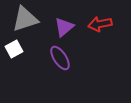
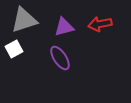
gray triangle: moved 1 px left, 1 px down
purple triangle: rotated 25 degrees clockwise
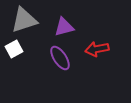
red arrow: moved 3 px left, 25 px down
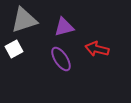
red arrow: rotated 25 degrees clockwise
purple ellipse: moved 1 px right, 1 px down
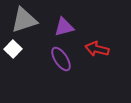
white square: moved 1 px left; rotated 18 degrees counterclockwise
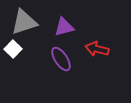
gray triangle: moved 2 px down
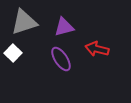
white square: moved 4 px down
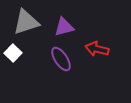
gray triangle: moved 2 px right
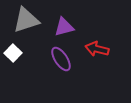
gray triangle: moved 2 px up
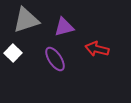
purple ellipse: moved 6 px left
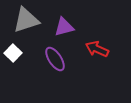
red arrow: rotated 10 degrees clockwise
